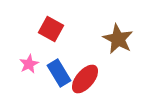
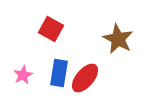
pink star: moved 6 px left, 11 px down
blue rectangle: rotated 40 degrees clockwise
red ellipse: moved 1 px up
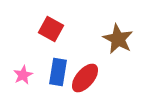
blue rectangle: moved 1 px left, 1 px up
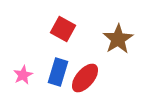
red square: moved 12 px right
brown star: rotated 12 degrees clockwise
blue rectangle: rotated 8 degrees clockwise
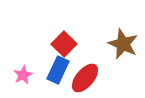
red square: moved 1 px right, 15 px down; rotated 15 degrees clockwise
brown star: moved 5 px right, 5 px down; rotated 16 degrees counterclockwise
blue rectangle: moved 2 px up; rotated 8 degrees clockwise
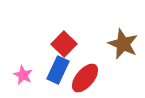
pink star: rotated 18 degrees counterclockwise
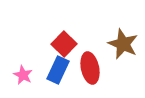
red ellipse: moved 5 px right, 10 px up; rotated 52 degrees counterclockwise
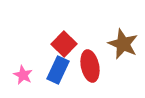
red ellipse: moved 2 px up
